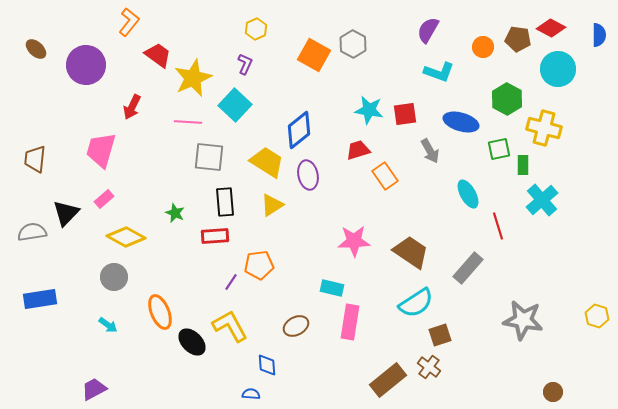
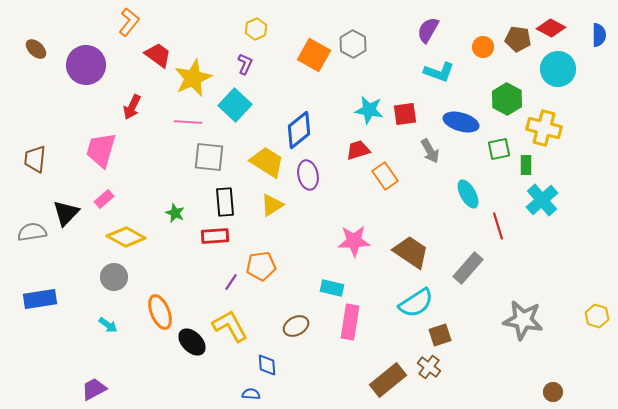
green rectangle at (523, 165): moved 3 px right
orange pentagon at (259, 265): moved 2 px right, 1 px down
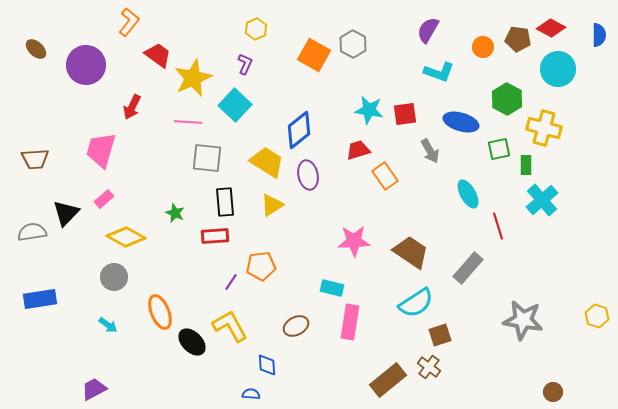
gray square at (209, 157): moved 2 px left, 1 px down
brown trapezoid at (35, 159): rotated 100 degrees counterclockwise
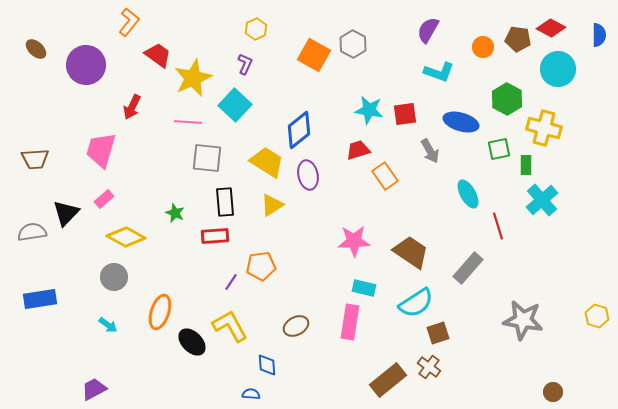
cyan rectangle at (332, 288): moved 32 px right
orange ellipse at (160, 312): rotated 40 degrees clockwise
brown square at (440, 335): moved 2 px left, 2 px up
